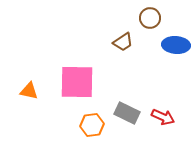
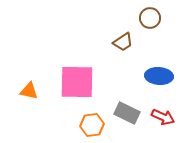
blue ellipse: moved 17 px left, 31 px down
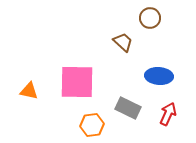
brown trapezoid: rotated 105 degrees counterclockwise
gray rectangle: moved 1 px right, 5 px up
red arrow: moved 5 px right, 3 px up; rotated 90 degrees counterclockwise
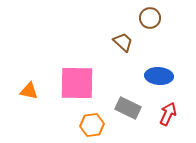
pink square: moved 1 px down
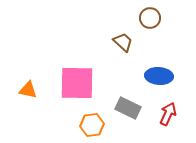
orange triangle: moved 1 px left, 1 px up
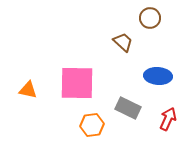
blue ellipse: moved 1 px left
red arrow: moved 5 px down
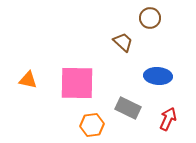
orange triangle: moved 10 px up
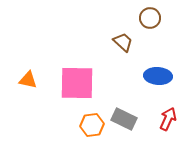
gray rectangle: moved 4 px left, 11 px down
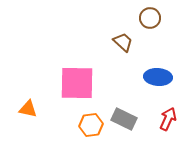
blue ellipse: moved 1 px down
orange triangle: moved 29 px down
orange hexagon: moved 1 px left
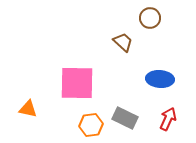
blue ellipse: moved 2 px right, 2 px down
gray rectangle: moved 1 px right, 1 px up
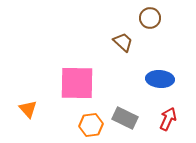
orange triangle: rotated 36 degrees clockwise
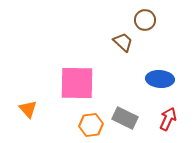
brown circle: moved 5 px left, 2 px down
